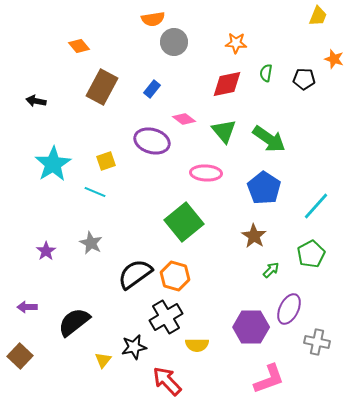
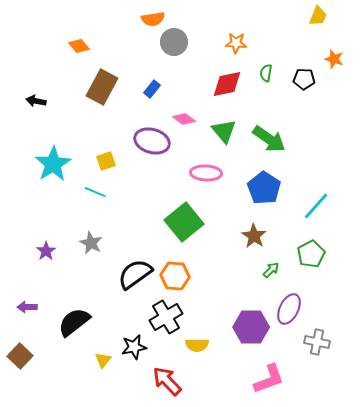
orange hexagon at (175, 276): rotated 12 degrees counterclockwise
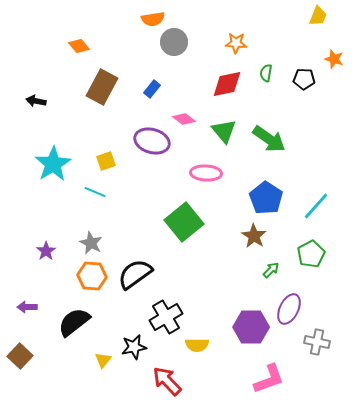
blue pentagon at (264, 188): moved 2 px right, 10 px down
orange hexagon at (175, 276): moved 83 px left
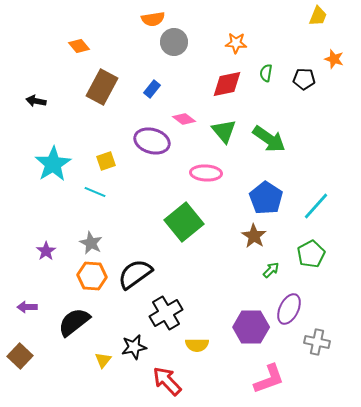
black cross at (166, 317): moved 4 px up
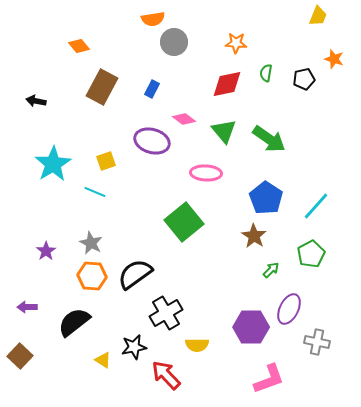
black pentagon at (304, 79): rotated 15 degrees counterclockwise
blue rectangle at (152, 89): rotated 12 degrees counterclockwise
yellow triangle at (103, 360): rotated 36 degrees counterclockwise
red arrow at (167, 381): moved 1 px left, 6 px up
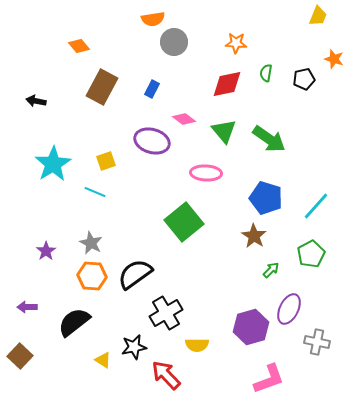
blue pentagon at (266, 198): rotated 16 degrees counterclockwise
purple hexagon at (251, 327): rotated 16 degrees counterclockwise
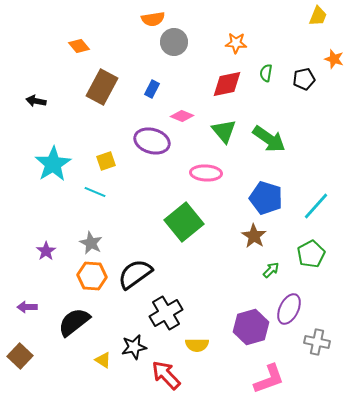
pink diamond at (184, 119): moved 2 px left, 3 px up; rotated 15 degrees counterclockwise
